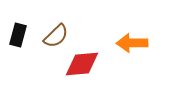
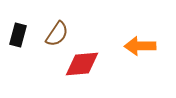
brown semicircle: moved 1 px right, 2 px up; rotated 12 degrees counterclockwise
orange arrow: moved 8 px right, 3 px down
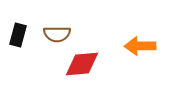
brown semicircle: rotated 56 degrees clockwise
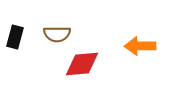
black rectangle: moved 3 px left, 2 px down
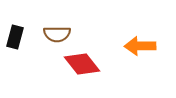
red diamond: rotated 57 degrees clockwise
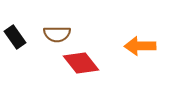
black rectangle: rotated 50 degrees counterclockwise
red diamond: moved 1 px left, 1 px up
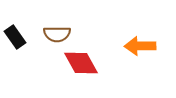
red diamond: rotated 9 degrees clockwise
